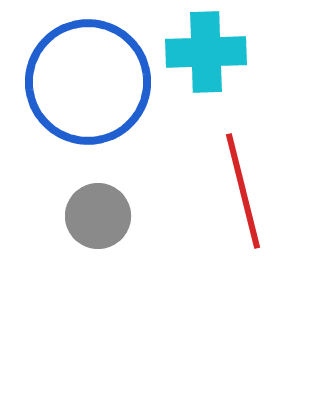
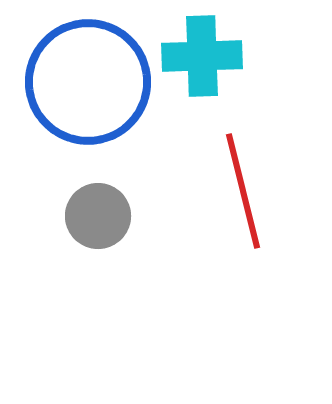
cyan cross: moved 4 px left, 4 px down
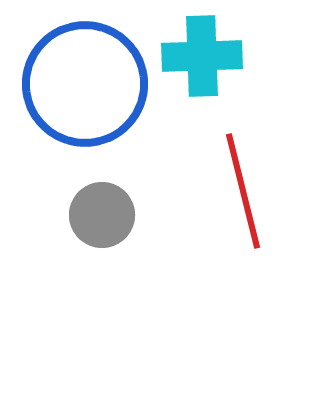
blue circle: moved 3 px left, 2 px down
gray circle: moved 4 px right, 1 px up
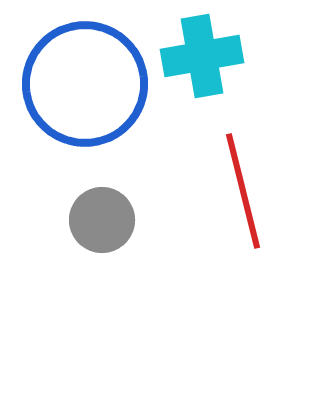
cyan cross: rotated 8 degrees counterclockwise
gray circle: moved 5 px down
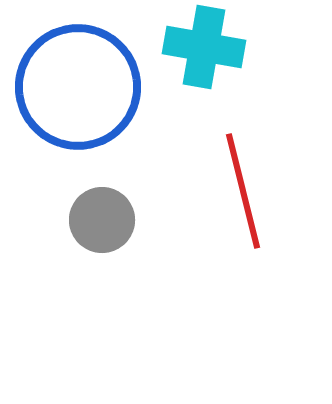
cyan cross: moved 2 px right, 9 px up; rotated 20 degrees clockwise
blue circle: moved 7 px left, 3 px down
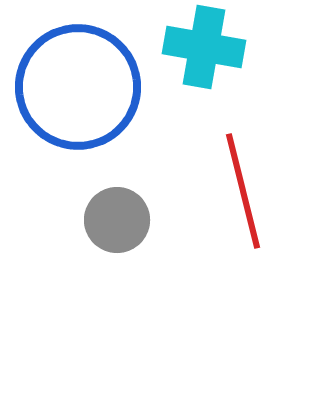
gray circle: moved 15 px right
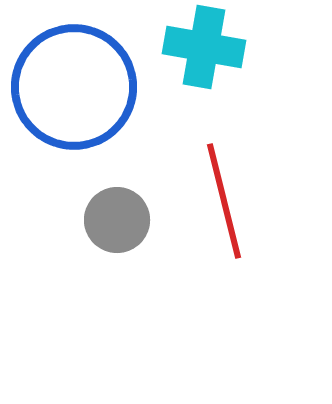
blue circle: moved 4 px left
red line: moved 19 px left, 10 px down
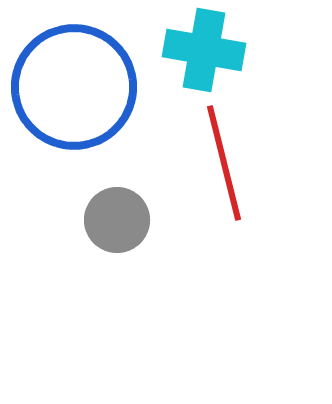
cyan cross: moved 3 px down
red line: moved 38 px up
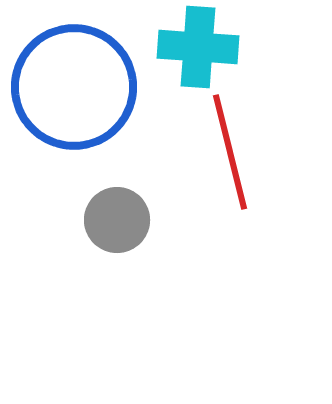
cyan cross: moved 6 px left, 3 px up; rotated 6 degrees counterclockwise
red line: moved 6 px right, 11 px up
